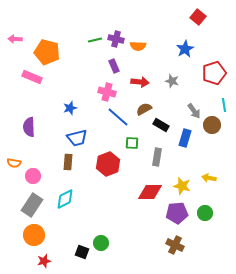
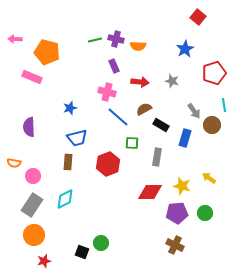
yellow arrow at (209, 178): rotated 24 degrees clockwise
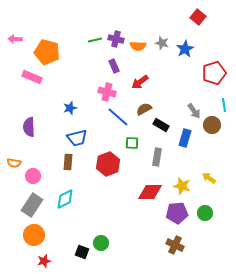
gray star at (172, 81): moved 10 px left, 38 px up
red arrow at (140, 82): rotated 138 degrees clockwise
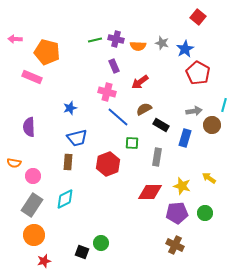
red pentagon at (214, 73): moved 16 px left; rotated 25 degrees counterclockwise
cyan line at (224, 105): rotated 24 degrees clockwise
gray arrow at (194, 111): rotated 63 degrees counterclockwise
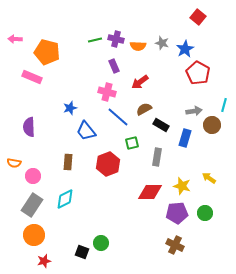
blue trapezoid at (77, 138): moved 9 px right, 7 px up; rotated 65 degrees clockwise
green square at (132, 143): rotated 16 degrees counterclockwise
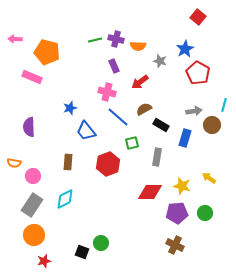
gray star at (162, 43): moved 2 px left, 18 px down
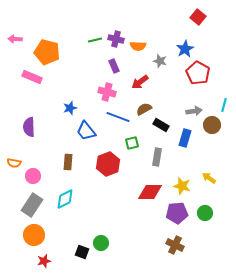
blue line at (118, 117): rotated 20 degrees counterclockwise
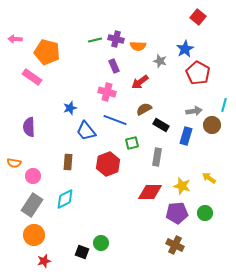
pink rectangle at (32, 77): rotated 12 degrees clockwise
blue line at (118, 117): moved 3 px left, 3 px down
blue rectangle at (185, 138): moved 1 px right, 2 px up
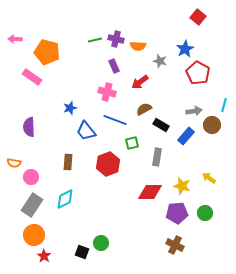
blue rectangle at (186, 136): rotated 24 degrees clockwise
pink circle at (33, 176): moved 2 px left, 1 px down
red star at (44, 261): moved 5 px up; rotated 24 degrees counterclockwise
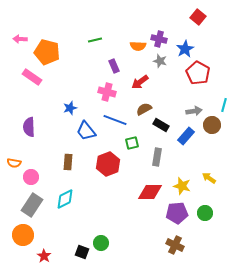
pink arrow at (15, 39): moved 5 px right
purple cross at (116, 39): moved 43 px right
orange circle at (34, 235): moved 11 px left
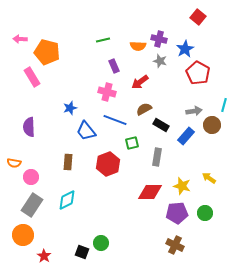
green line at (95, 40): moved 8 px right
pink rectangle at (32, 77): rotated 24 degrees clockwise
cyan diamond at (65, 199): moved 2 px right, 1 px down
